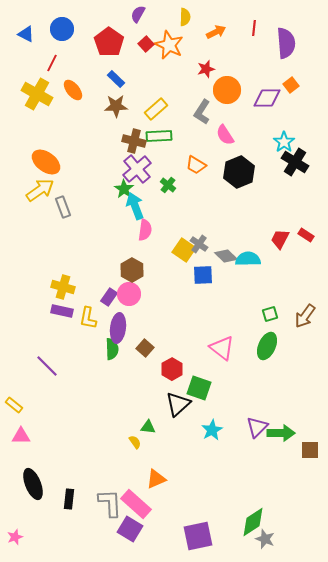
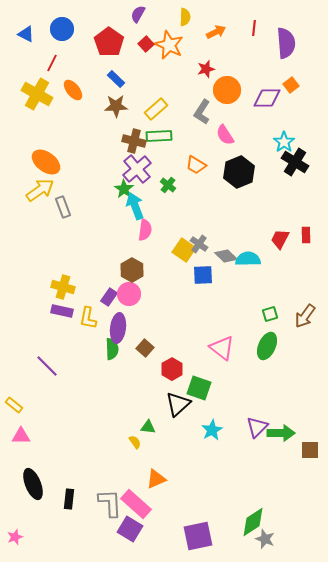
red rectangle at (306, 235): rotated 56 degrees clockwise
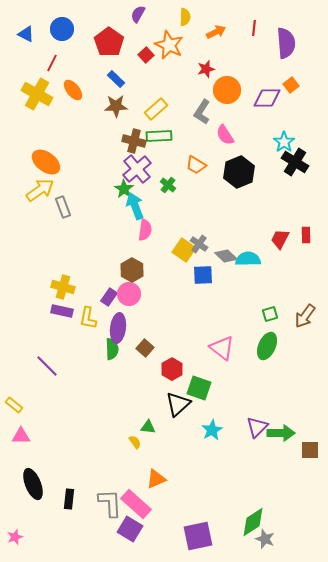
red square at (146, 44): moved 11 px down
